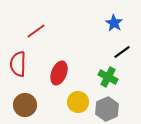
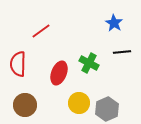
red line: moved 5 px right
black line: rotated 30 degrees clockwise
green cross: moved 19 px left, 14 px up
yellow circle: moved 1 px right, 1 px down
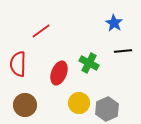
black line: moved 1 px right, 1 px up
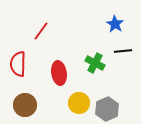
blue star: moved 1 px right, 1 px down
red line: rotated 18 degrees counterclockwise
green cross: moved 6 px right
red ellipse: rotated 30 degrees counterclockwise
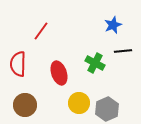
blue star: moved 2 px left, 1 px down; rotated 18 degrees clockwise
red ellipse: rotated 10 degrees counterclockwise
